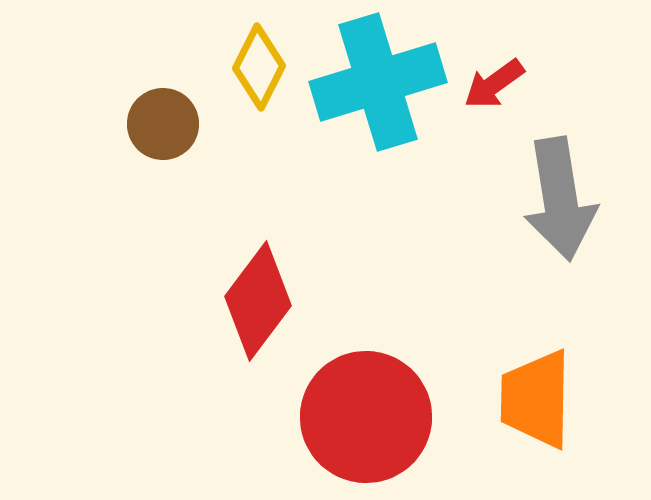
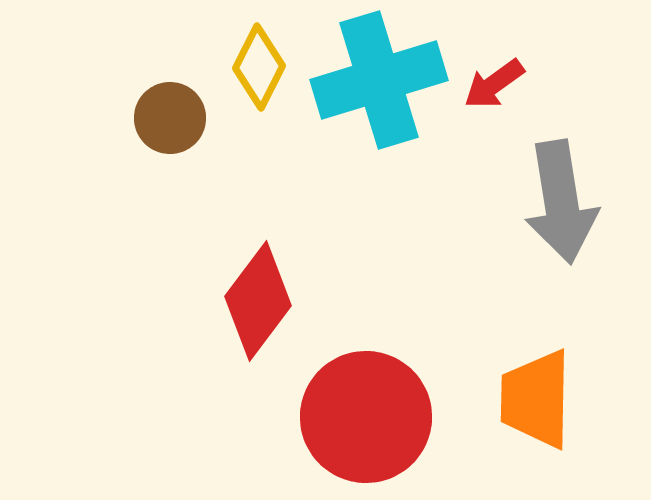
cyan cross: moved 1 px right, 2 px up
brown circle: moved 7 px right, 6 px up
gray arrow: moved 1 px right, 3 px down
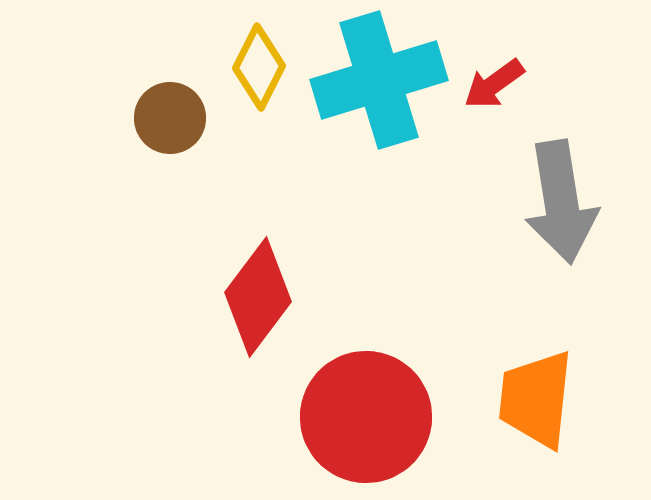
red diamond: moved 4 px up
orange trapezoid: rotated 5 degrees clockwise
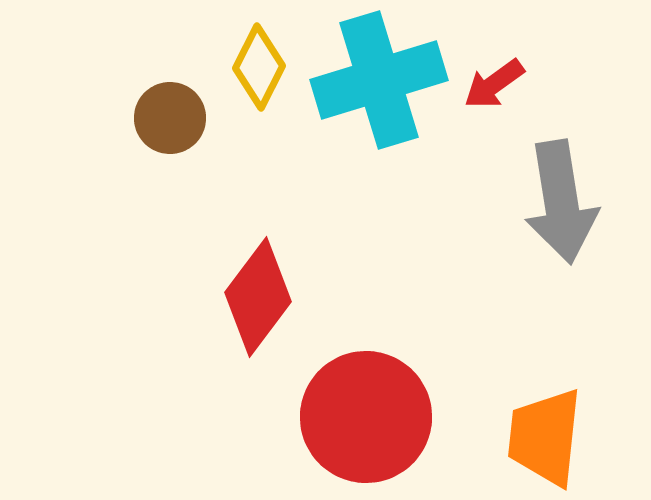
orange trapezoid: moved 9 px right, 38 px down
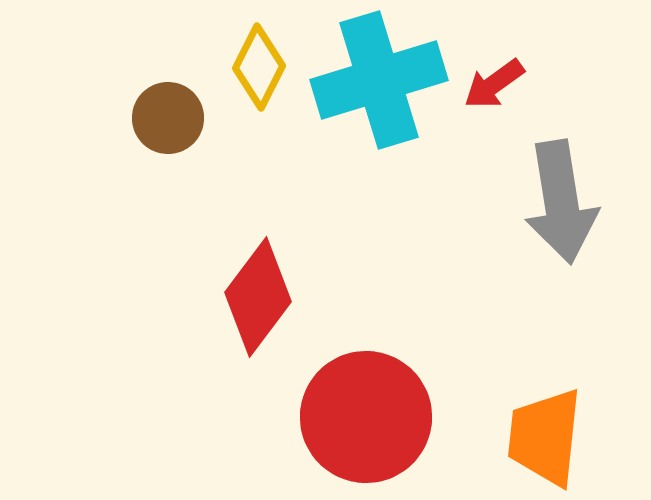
brown circle: moved 2 px left
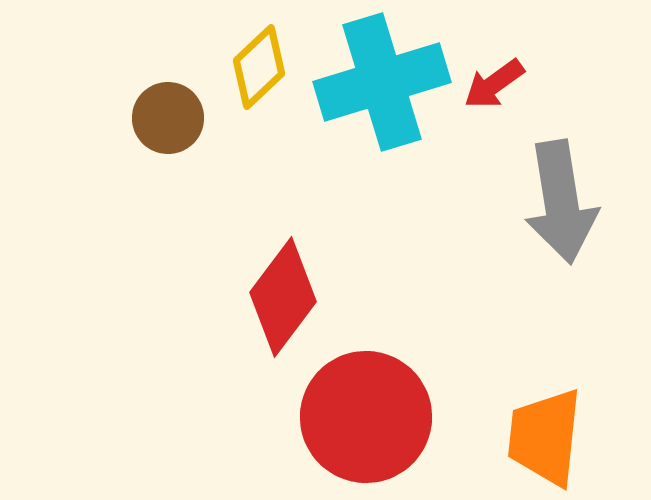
yellow diamond: rotated 20 degrees clockwise
cyan cross: moved 3 px right, 2 px down
red diamond: moved 25 px right
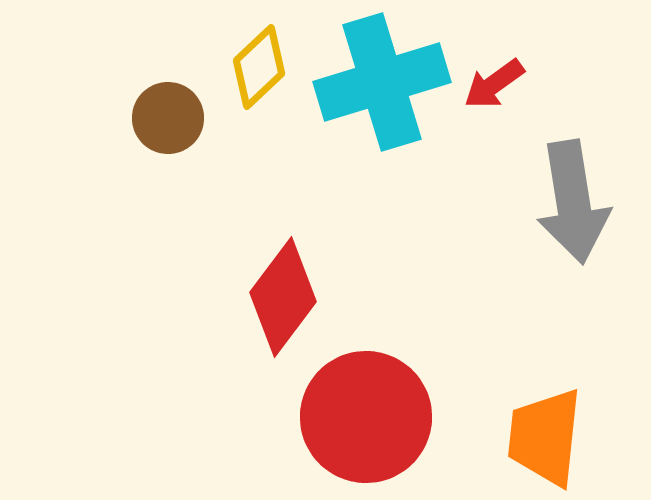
gray arrow: moved 12 px right
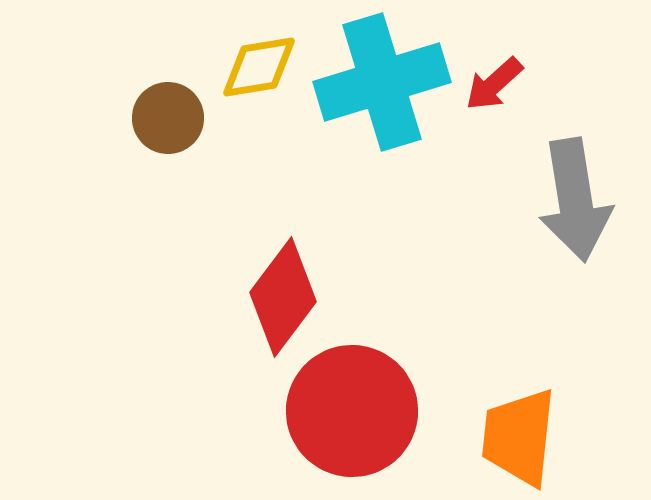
yellow diamond: rotated 34 degrees clockwise
red arrow: rotated 6 degrees counterclockwise
gray arrow: moved 2 px right, 2 px up
red circle: moved 14 px left, 6 px up
orange trapezoid: moved 26 px left
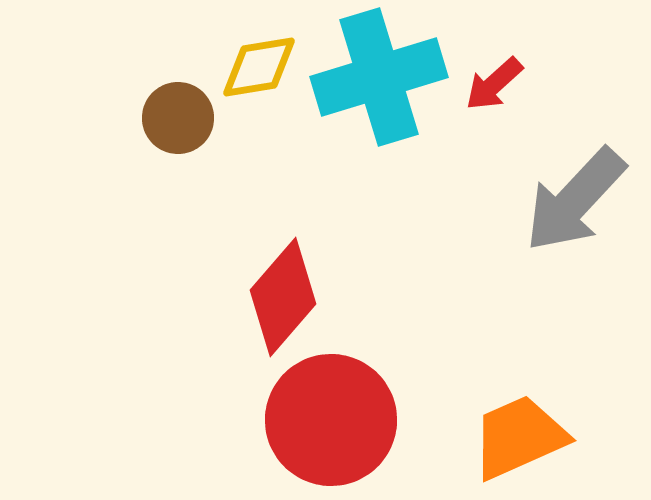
cyan cross: moved 3 px left, 5 px up
brown circle: moved 10 px right
gray arrow: rotated 52 degrees clockwise
red diamond: rotated 4 degrees clockwise
red circle: moved 21 px left, 9 px down
orange trapezoid: rotated 60 degrees clockwise
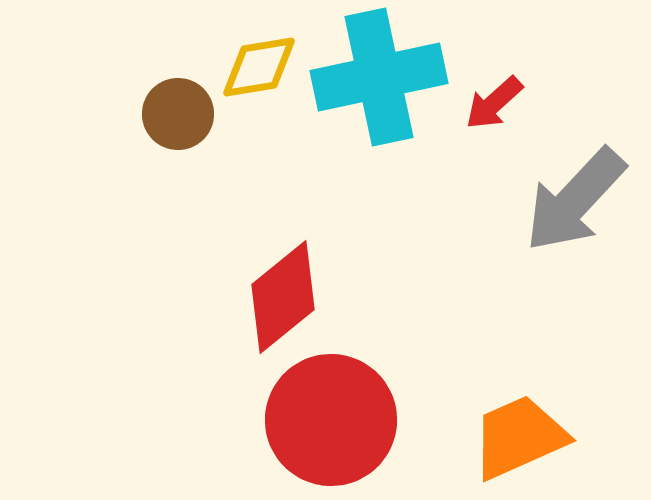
cyan cross: rotated 5 degrees clockwise
red arrow: moved 19 px down
brown circle: moved 4 px up
red diamond: rotated 10 degrees clockwise
